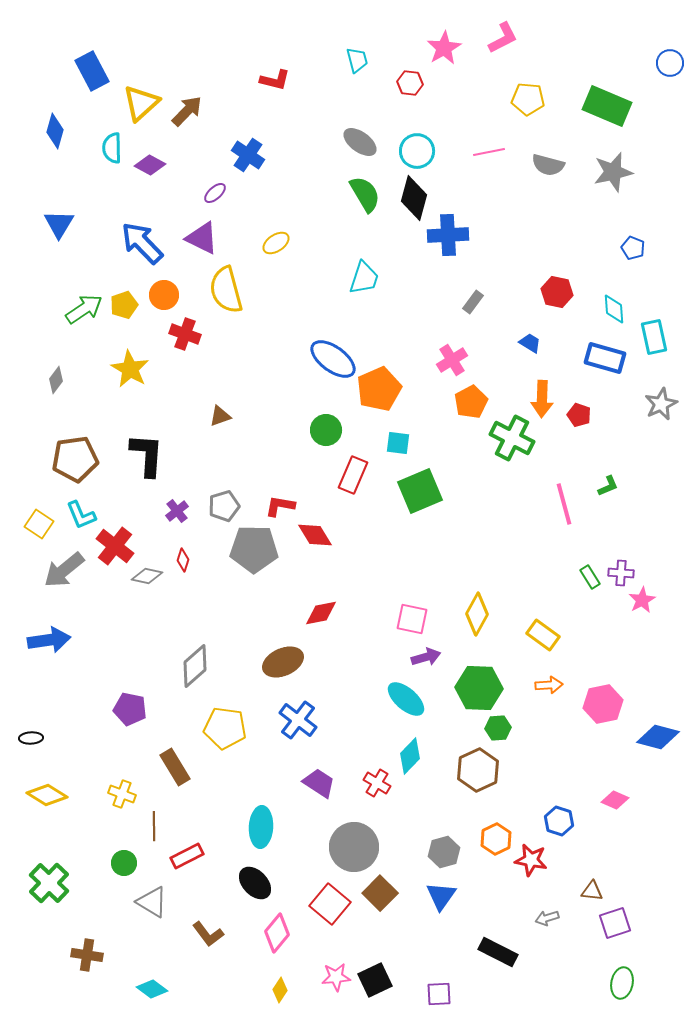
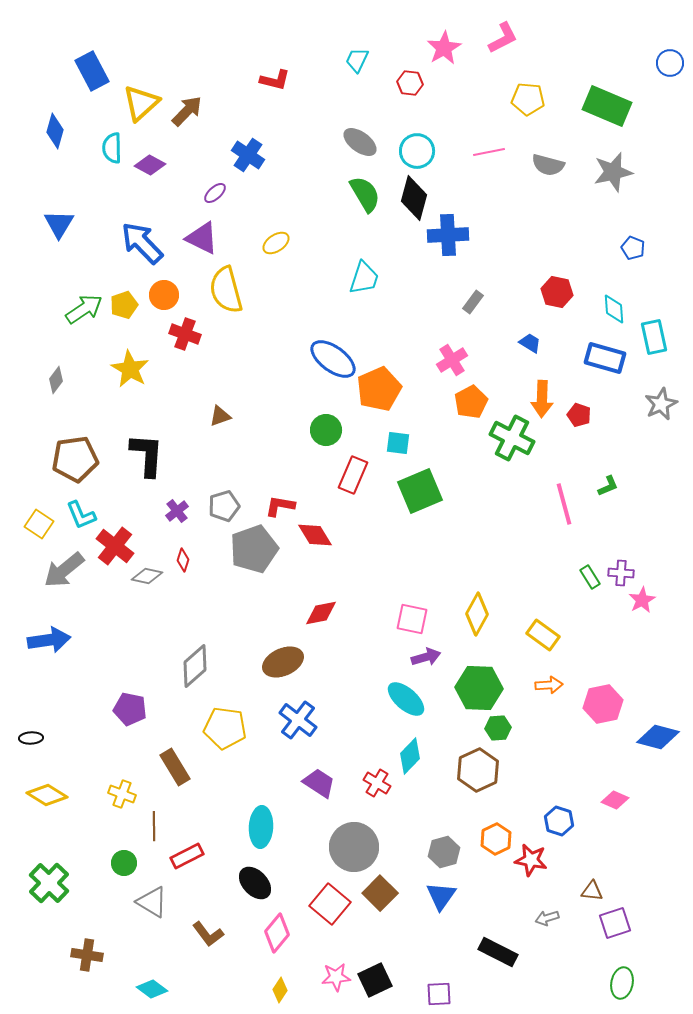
cyan trapezoid at (357, 60): rotated 140 degrees counterclockwise
gray pentagon at (254, 549): rotated 21 degrees counterclockwise
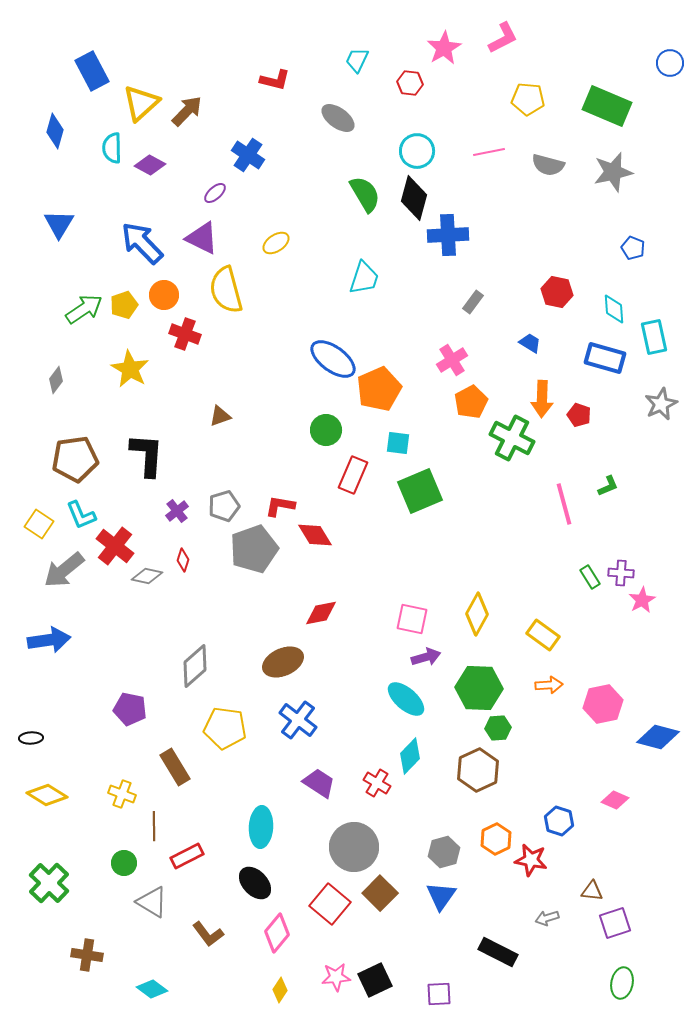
gray ellipse at (360, 142): moved 22 px left, 24 px up
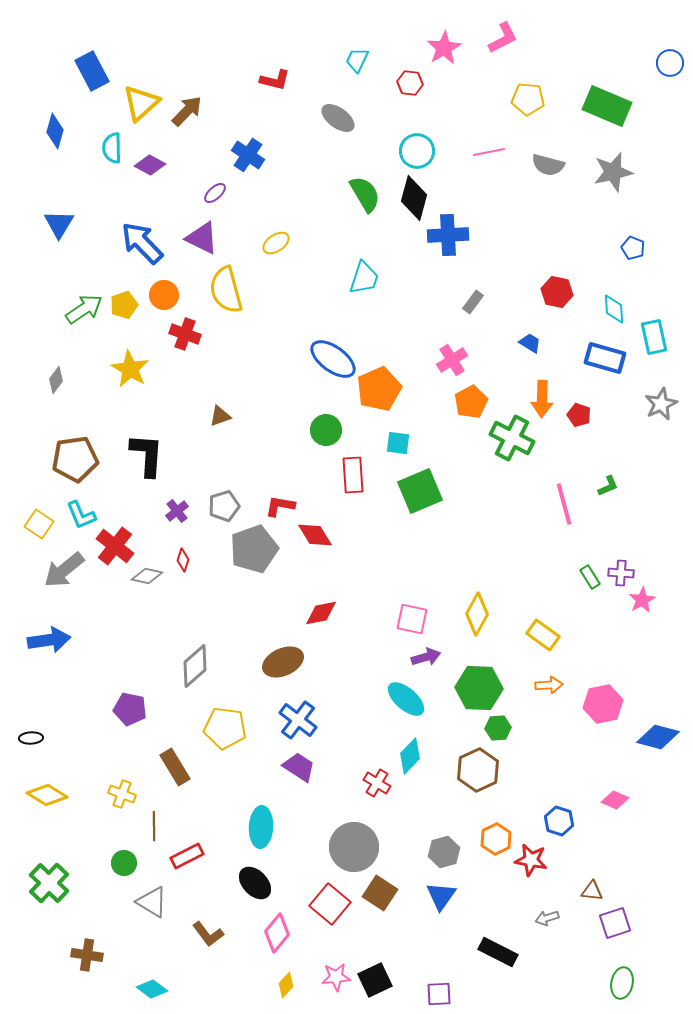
red rectangle at (353, 475): rotated 27 degrees counterclockwise
purple trapezoid at (319, 783): moved 20 px left, 16 px up
brown square at (380, 893): rotated 12 degrees counterclockwise
yellow diamond at (280, 990): moved 6 px right, 5 px up; rotated 10 degrees clockwise
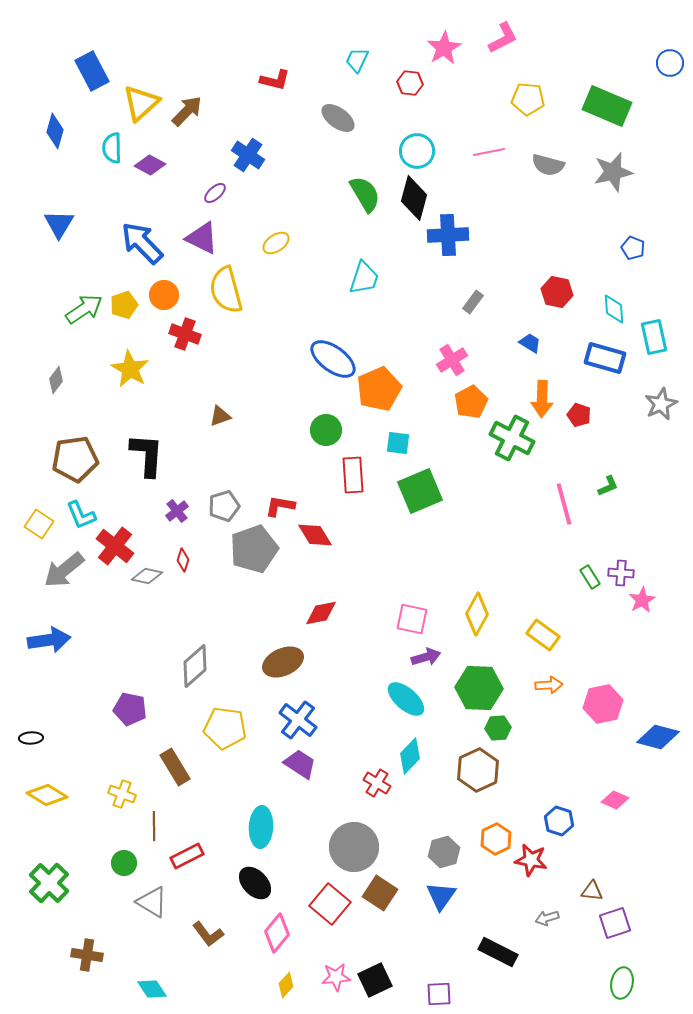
purple trapezoid at (299, 767): moved 1 px right, 3 px up
cyan diamond at (152, 989): rotated 20 degrees clockwise
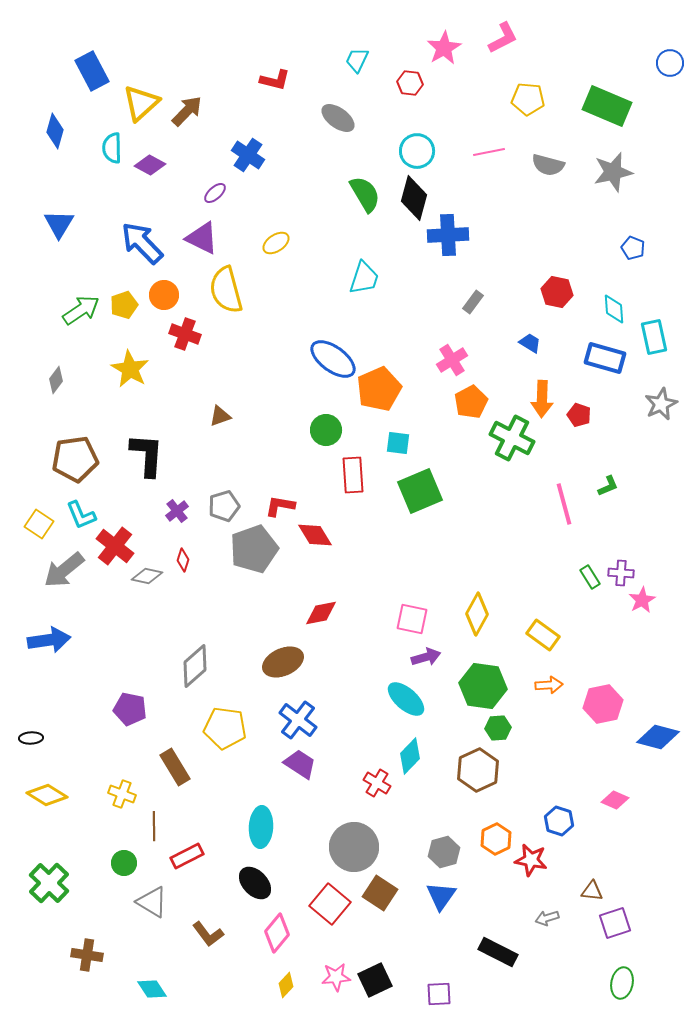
green arrow at (84, 309): moved 3 px left, 1 px down
green hexagon at (479, 688): moved 4 px right, 2 px up; rotated 6 degrees clockwise
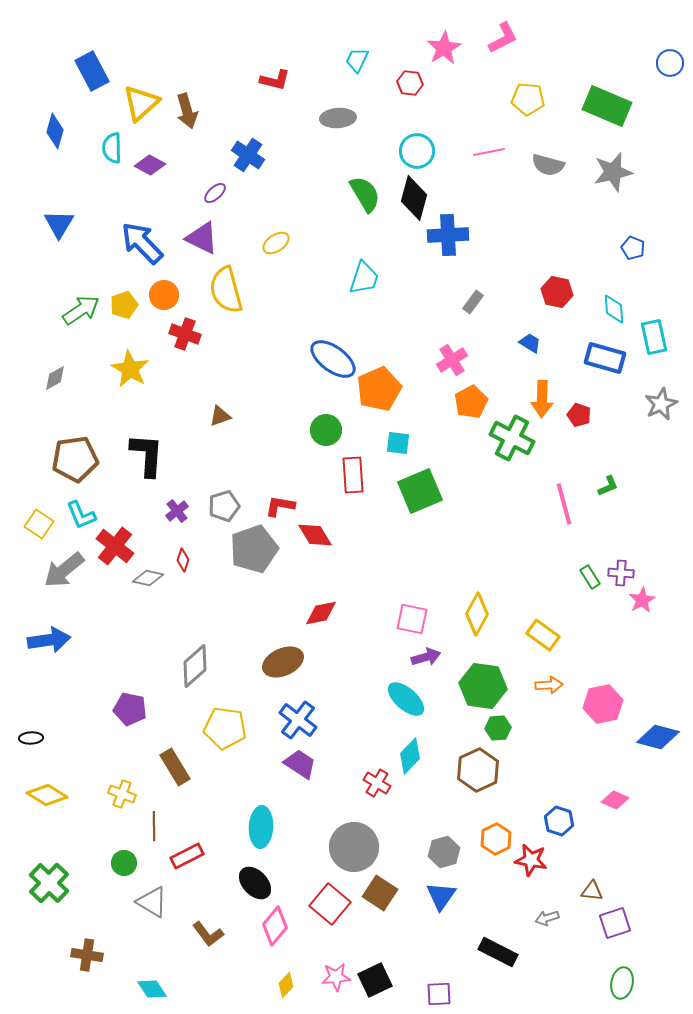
brown arrow at (187, 111): rotated 120 degrees clockwise
gray ellipse at (338, 118): rotated 40 degrees counterclockwise
gray diamond at (56, 380): moved 1 px left, 2 px up; rotated 24 degrees clockwise
gray diamond at (147, 576): moved 1 px right, 2 px down
pink diamond at (277, 933): moved 2 px left, 7 px up
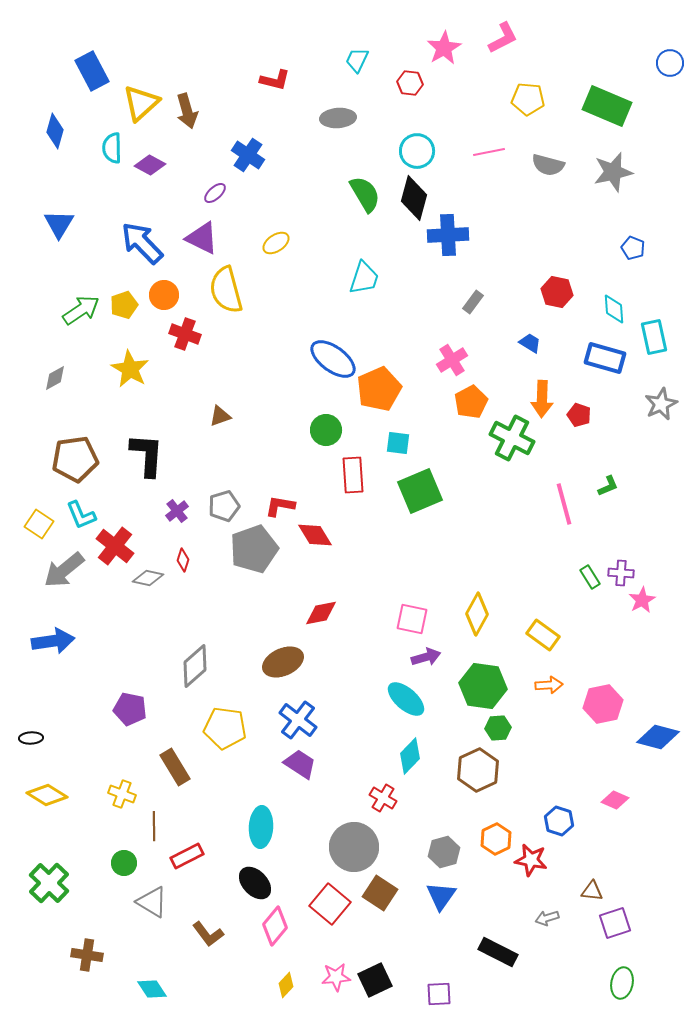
blue arrow at (49, 640): moved 4 px right, 1 px down
red cross at (377, 783): moved 6 px right, 15 px down
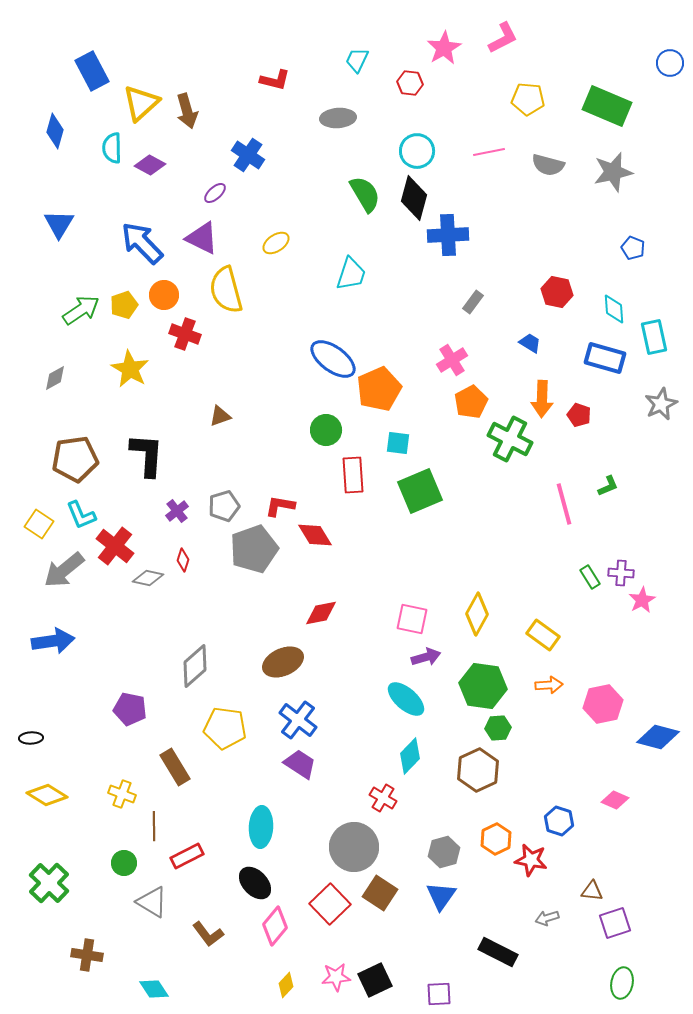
cyan trapezoid at (364, 278): moved 13 px left, 4 px up
green cross at (512, 438): moved 2 px left, 1 px down
red square at (330, 904): rotated 6 degrees clockwise
cyan diamond at (152, 989): moved 2 px right
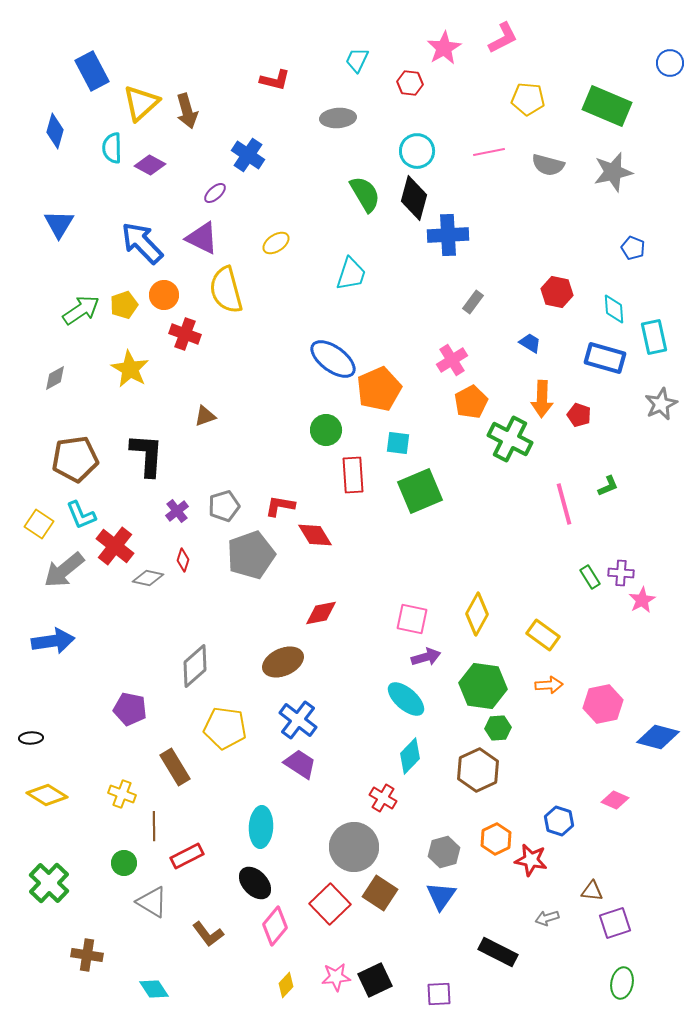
brown triangle at (220, 416): moved 15 px left
gray pentagon at (254, 549): moved 3 px left, 6 px down
